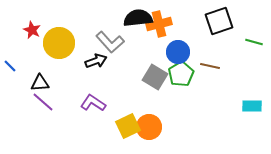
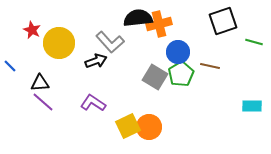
black square: moved 4 px right
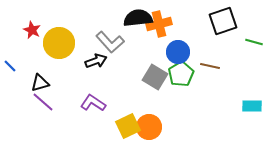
black triangle: rotated 12 degrees counterclockwise
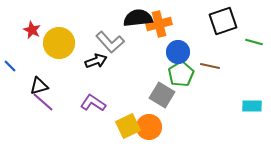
gray square: moved 7 px right, 18 px down
black triangle: moved 1 px left, 3 px down
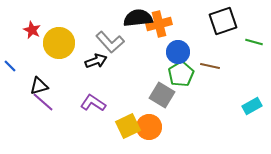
cyan rectangle: rotated 30 degrees counterclockwise
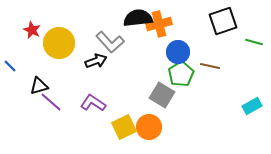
purple line: moved 8 px right
yellow square: moved 4 px left, 1 px down
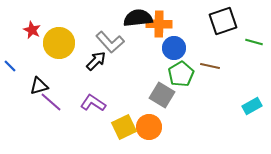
orange cross: rotated 15 degrees clockwise
blue circle: moved 4 px left, 4 px up
black arrow: rotated 25 degrees counterclockwise
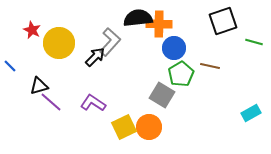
gray L-shape: rotated 96 degrees counterclockwise
black arrow: moved 1 px left, 4 px up
cyan rectangle: moved 1 px left, 7 px down
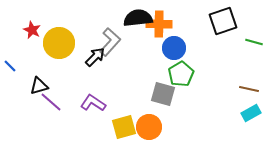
brown line: moved 39 px right, 23 px down
gray square: moved 1 px right, 1 px up; rotated 15 degrees counterclockwise
yellow square: rotated 10 degrees clockwise
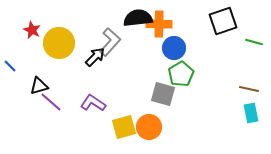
cyan rectangle: rotated 72 degrees counterclockwise
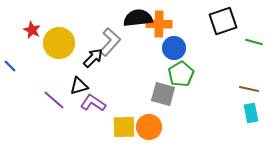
black arrow: moved 2 px left, 1 px down
black triangle: moved 40 px right
purple line: moved 3 px right, 2 px up
yellow square: rotated 15 degrees clockwise
